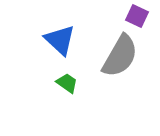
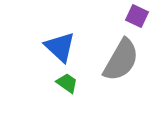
blue triangle: moved 7 px down
gray semicircle: moved 1 px right, 4 px down
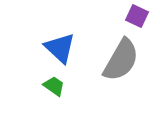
blue triangle: moved 1 px down
green trapezoid: moved 13 px left, 3 px down
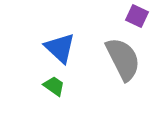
gray semicircle: moved 2 px right, 1 px up; rotated 57 degrees counterclockwise
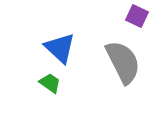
gray semicircle: moved 3 px down
green trapezoid: moved 4 px left, 3 px up
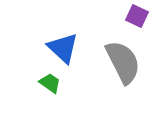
blue triangle: moved 3 px right
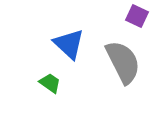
blue triangle: moved 6 px right, 4 px up
